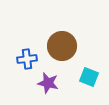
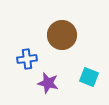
brown circle: moved 11 px up
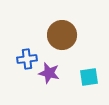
cyan square: rotated 30 degrees counterclockwise
purple star: moved 1 px right, 10 px up
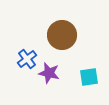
blue cross: rotated 30 degrees counterclockwise
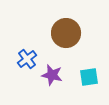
brown circle: moved 4 px right, 2 px up
purple star: moved 3 px right, 2 px down
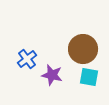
brown circle: moved 17 px right, 16 px down
cyan square: rotated 18 degrees clockwise
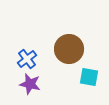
brown circle: moved 14 px left
purple star: moved 22 px left, 9 px down
